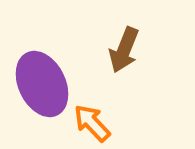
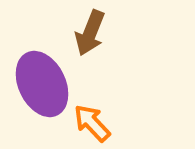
brown arrow: moved 34 px left, 17 px up
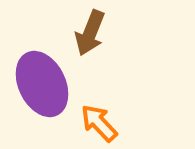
orange arrow: moved 7 px right
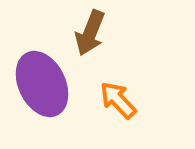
orange arrow: moved 19 px right, 23 px up
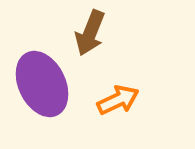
orange arrow: rotated 108 degrees clockwise
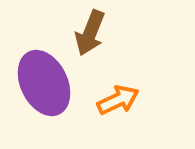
purple ellipse: moved 2 px right, 1 px up
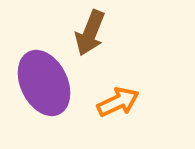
orange arrow: moved 2 px down
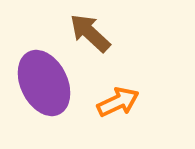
brown arrow: rotated 111 degrees clockwise
